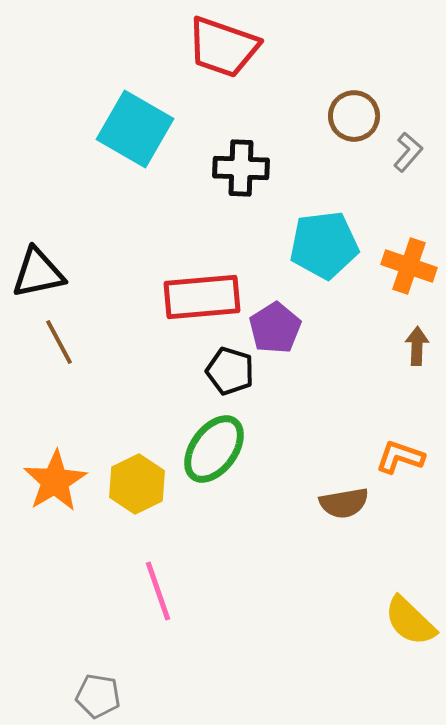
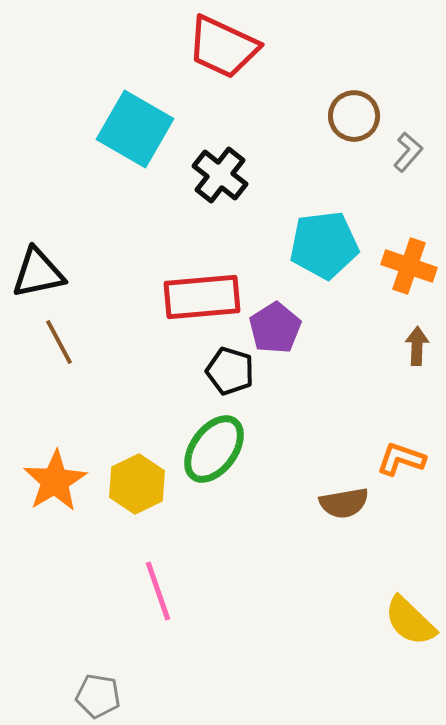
red trapezoid: rotated 6 degrees clockwise
black cross: moved 21 px left, 7 px down; rotated 36 degrees clockwise
orange L-shape: moved 1 px right, 2 px down
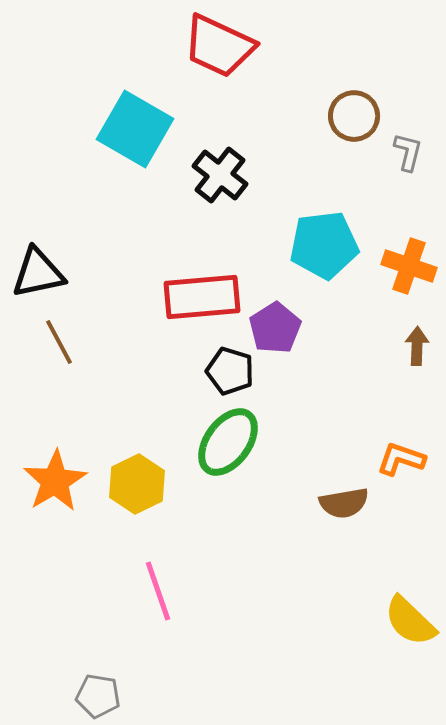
red trapezoid: moved 4 px left, 1 px up
gray L-shape: rotated 27 degrees counterclockwise
green ellipse: moved 14 px right, 7 px up
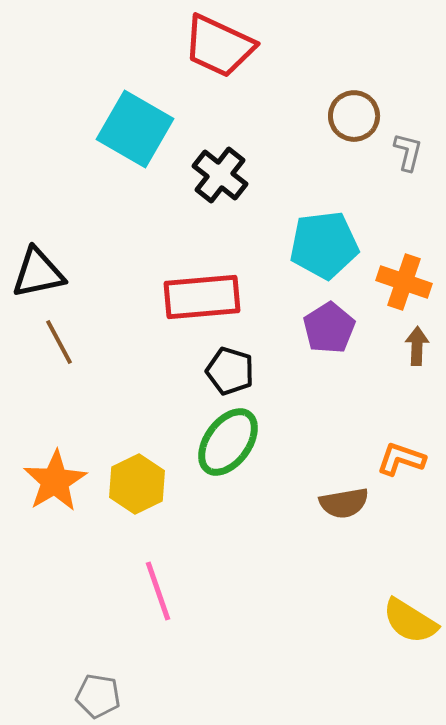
orange cross: moved 5 px left, 16 px down
purple pentagon: moved 54 px right
yellow semicircle: rotated 12 degrees counterclockwise
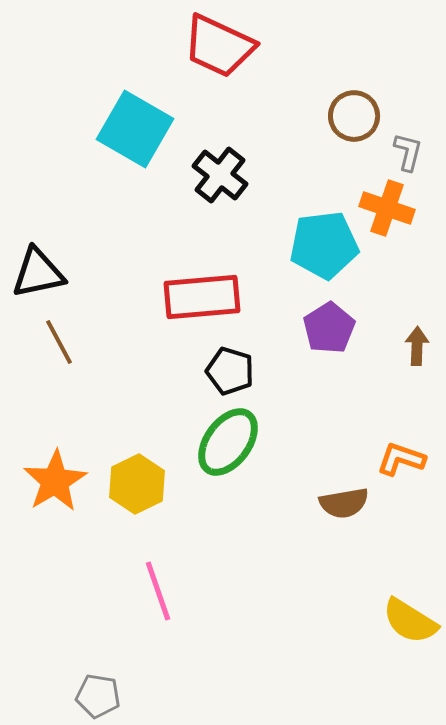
orange cross: moved 17 px left, 74 px up
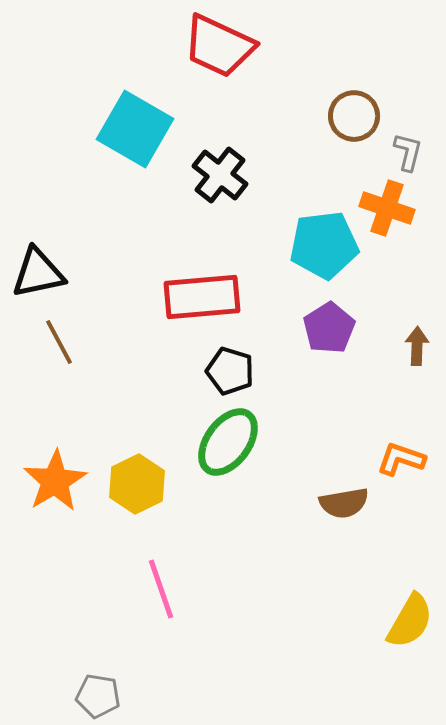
pink line: moved 3 px right, 2 px up
yellow semicircle: rotated 92 degrees counterclockwise
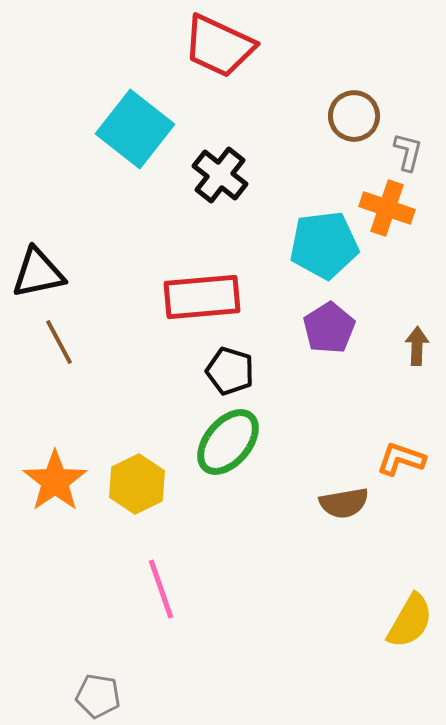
cyan square: rotated 8 degrees clockwise
green ellipse: rotated 4 degrees clockwise
orange star: rotated 4 degrees counterclockwise
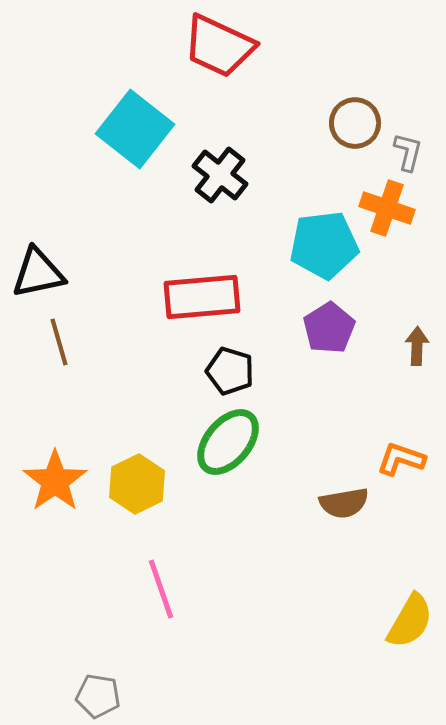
brown circle: moved 1 px right, 7 px down
brown line: rotated 12 degrees clockwise
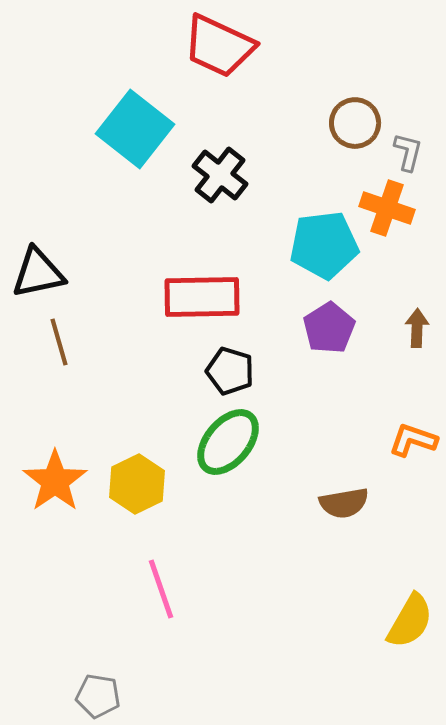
red rectangle: rotated 4 degrees clockwise
brown arrow: moved 18 px up
orange L-shape: moved 12 px right, 19 px up
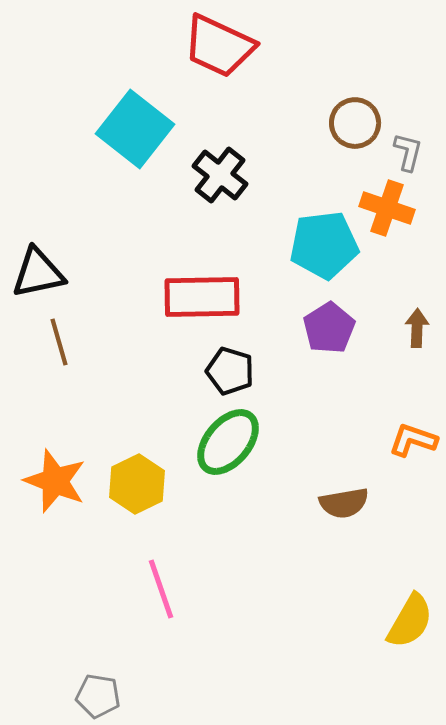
orange star: rotated 16 degrees counterclockwise
